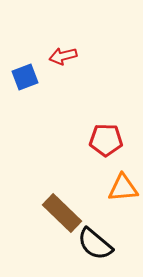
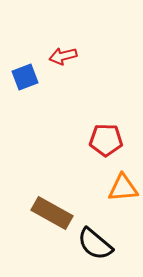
brown rectangle: moved 10 px left; rotated 15 degrees counterclockwise
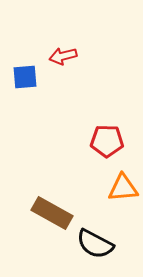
blue square: rotated 16 degrees clockwise
red pentagon: moved 1 px right, 1 px down
black semicircle: rotated 12 degrees counterclockwise
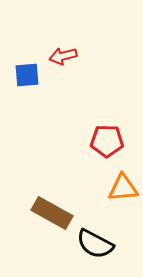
blue square: moved 2 px right, 2 px up
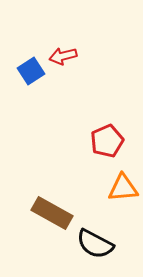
blue square: moved 4 px right, 4 px up; rotated 28 degrees counterclockwise
red pentagon: rotated 24 degrees counterclockwise
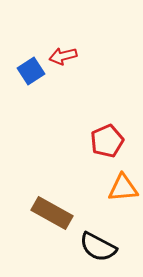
black semicircle: moved 3 px right, 3 px down
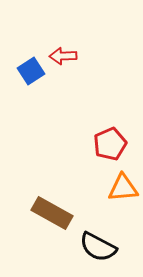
red arrow: rotated 12 degrees clockwise
red pentagon: moved 3 px right, 3 px down
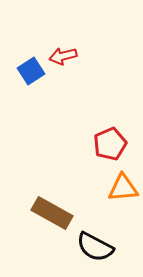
red arrow: rotated 12 degrees counterclockwise
black semicircle: moved 3 px left
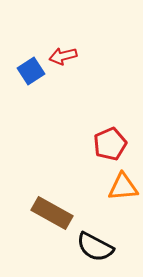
orange triangle: moved 1 px up
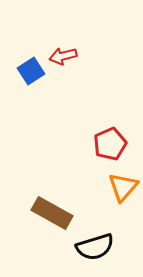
orange triangle: rotated 44 degrees counterclockwise
black semicircle: rotated 45 degrees counterclockwise
